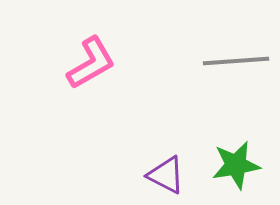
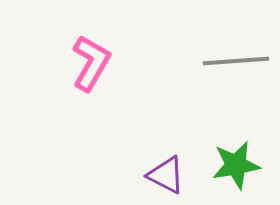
pink L-shape: rotated 30 degrees counterclockwise
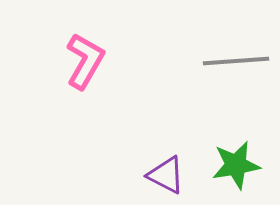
pink L-shape: moved 6 px left, 2 px up
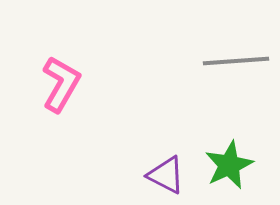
pink L-shape: moved 24 px left, 23 px down
green star: moved 7 px left; rotated 15 degrees counterclockwise
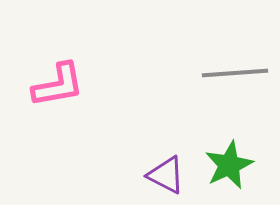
gray line: moved 1 px left, 12 px down
pink L-shape: moved 3 px left, 1 px down; rotated 50 degrees clockwise
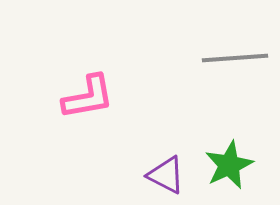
gray line: moved 15 px up
pink L-shape: moved 30 px right, 12 px down
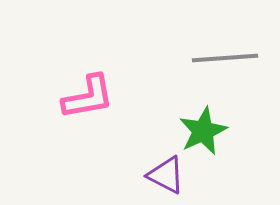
gray line: moved 10 px left
green star: moved 26 px left, 34 px up
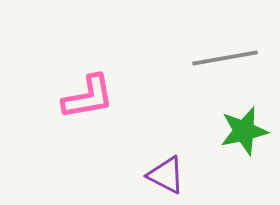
gray line: rotated 6 degrees counterclockwise
green star: moved 41 px right; rotated 12 degrees clockwise
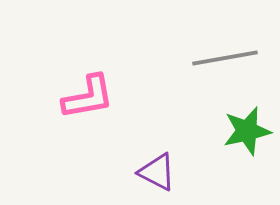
green star: moved 3 px right
purple triangle: moved 9 px left, 3 px up
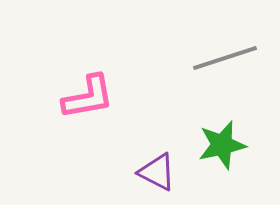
gray line: rotated 8 degrees counterclockwise
green star: moved 25 px left, 14 px down
